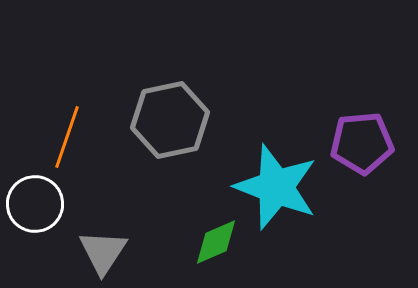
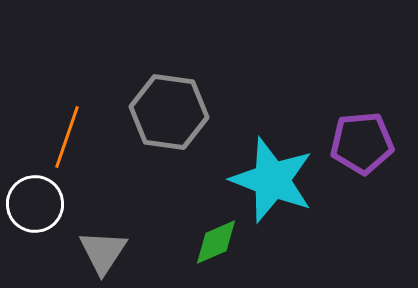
gray hexagon: moved 1 px left, 8 px up; rotated 20 degrees clockwise
cyan star: moved 4 px left, 7 px up
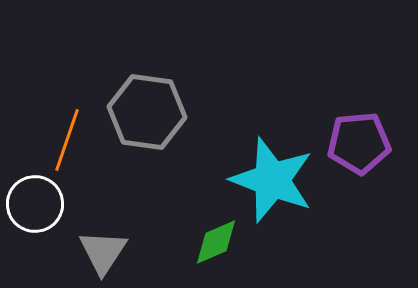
gray hexagon: moved 22 px left
orange line: moved 3 px down
purple pentagon: moved 3 px left
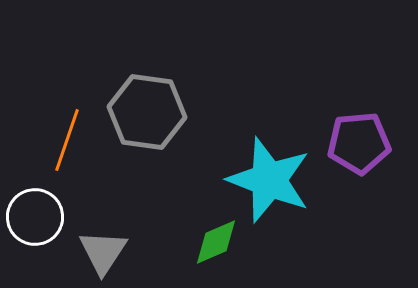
cyan star: moved 3 px left
white circle: moved 13 px down
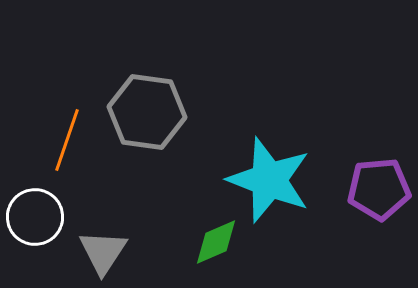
purple pentagon: moved 20 px right, 46 px down
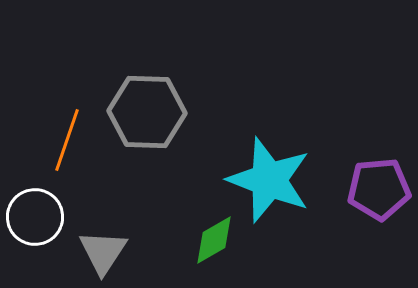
gray hexagon: rotated 6 degrees counterclockwise
green diamond: moved 2 px left, 2 px up; rotated 6 degrees counterclockwise
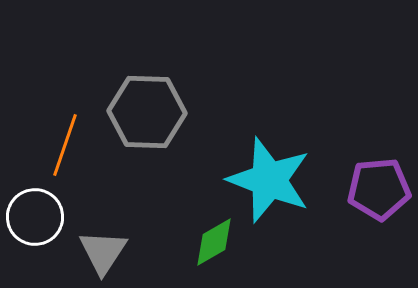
orange line: moved 2 px left, 5 px down
green diamond: moved 2 px down
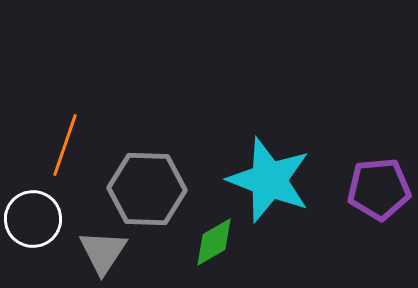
gray hexagon: moved 77 px down
white circle: moved 2 px left, 2 px down
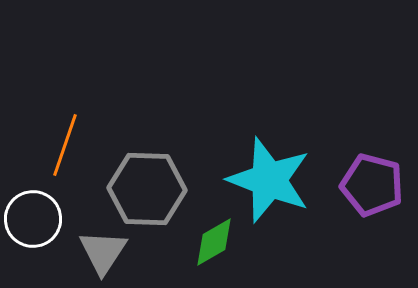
purple pentagon: moved 7 px left, 4 px up; rotated 20 degrees clockwise
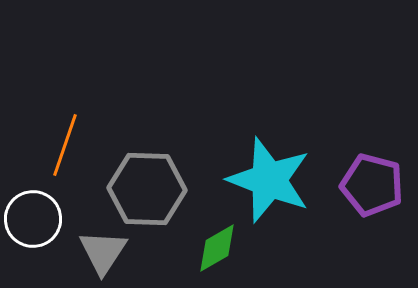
green diamond: moved 3 px right, 6 px down
